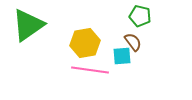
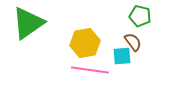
green triangle: moved 2 px up
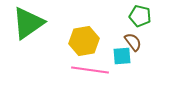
yellow hexagon: moved 1 px left, 2 px up
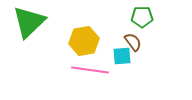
green pentagon: moved 2 px right, 1 px down; rotated 15 degrees counterclockwise
green triangle: moved 1 px right, 1 px up; rotated 9 degrees counterclockwise
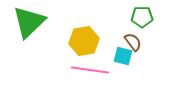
cyan square: moved 1 px right; rotated 18 degrees clockwise
